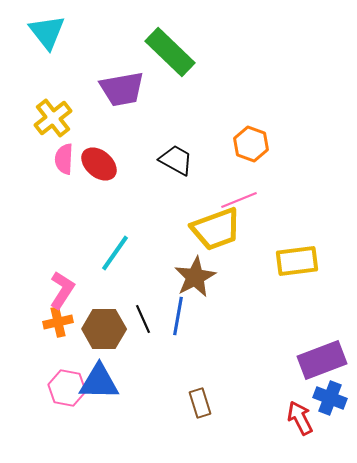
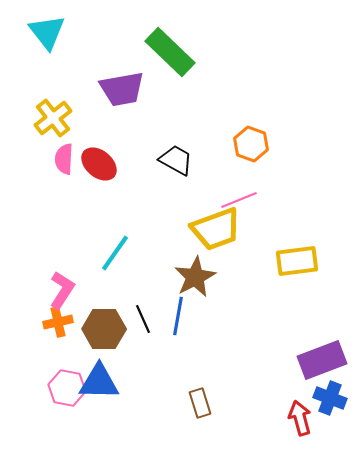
red arrow: rotated 12 degrees clockwise
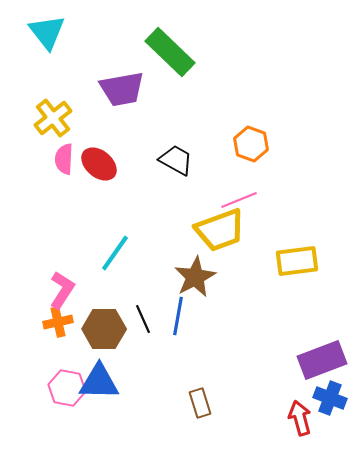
yellow trapezoid: moved 4 px right, 1 px down
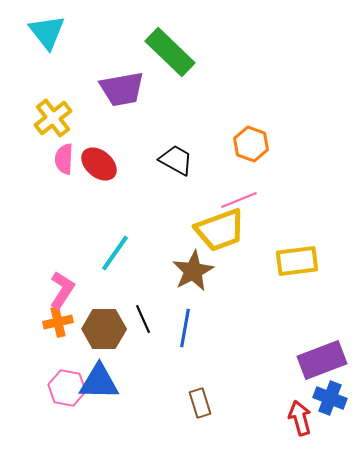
brown star: moved 2 px left, 6 px up
blue line: moved 7 px right, 12 px down
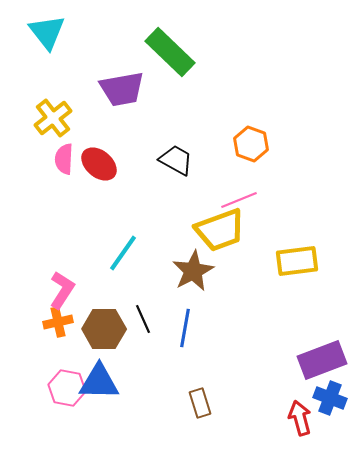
cyan line: moved 8 px right
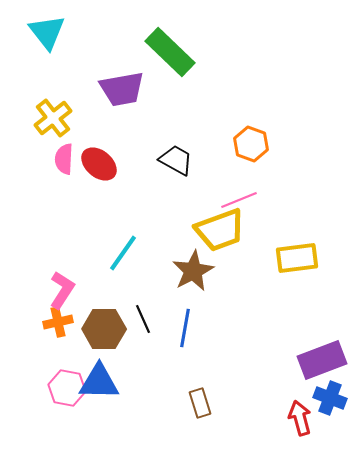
yellow rectangle: moved 3 px up
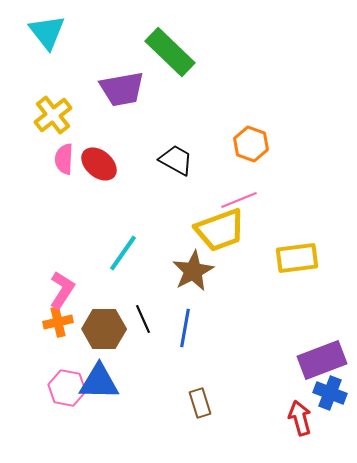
yellow cross: moved 3 px up
blue cross: moved 5 px up
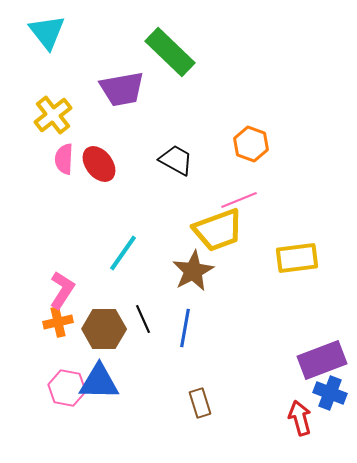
red ellipse: rotated 12 degrees clockwise
yellow trapezoid: moved 2 px left
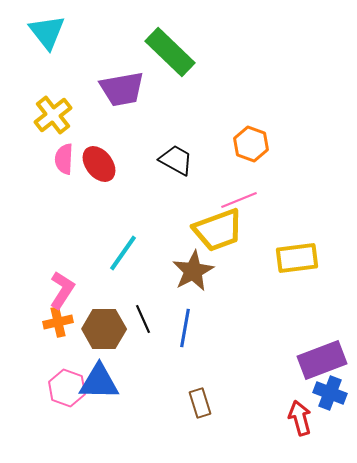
pink hexagon: rotated 9 degrees clockwise
